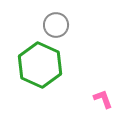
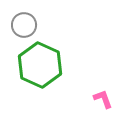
gray circle: moved 32 px left
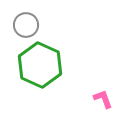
gray circle: moved 2 px right
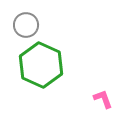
green hexagon: moved 1 px right
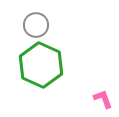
gray circle: moved 10 px right
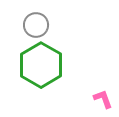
green hexagon: rotated 6 degrees clockwise
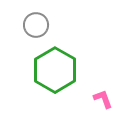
green hexagon: moved 14 px right, 5 px down
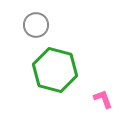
green hexagon: rotated 15 degrees counterclockwise
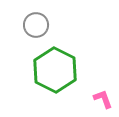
green hexagon: rotated 12 degrees clockwise
